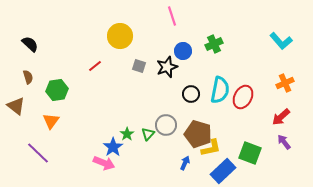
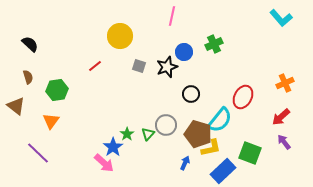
pink line: rotated 30 degrees clockwise
cyan L-shape: moved 23 px up
blue circle: moved 1 px right, 1 px down
cyan semicircle: moved 30 px down; rotated 28 degrees clockwise
pink arrow: rotated 20 degrees clockwise
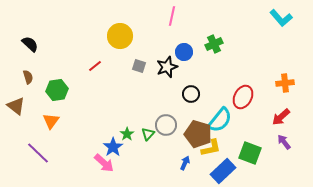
orange cross: rotated 18 degrees clockwise
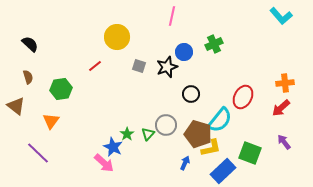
cyan L-shape: moved 2 px up
yellow circle: moved 3 px left, 1 px down
green hexagon: moved 4 px right, 1 px up
red arrow: moved 9 px up
blue star: rotated 12 degrees counterclockwise
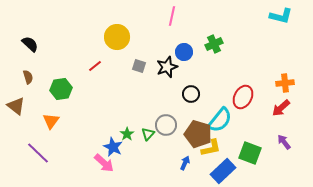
cyan L-shape: rotated 35 degrees counterclockwise
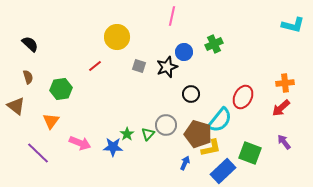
cyan L-shape: moved 12 px right, 9 px down
blue star: rotated 24 degrees counterclockwise
pink arrow: moved 24 px left, 20 px up; rotated 20 degrees counterclockwise
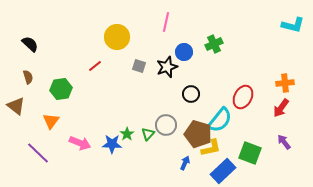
pink line: moved 6 px left, 6 px down
red arrow: rotated 12 degrees counterclockwise
blue star: moved 1 px left, 3 px up
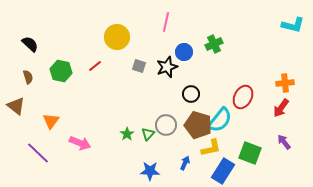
green hexagon: moved 18 px up; rotated 20 degrees clockwise
brown pentagon: moved 9 px up
blue star: moved 38 px right, 27 px down
blue rectangle: rotated 15 degrees counterclockwise
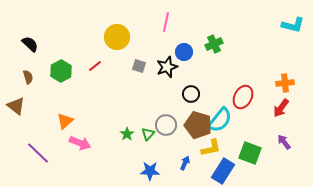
green hexagon: rotated 20 degrees clockwise
orange triangle: moved 14 px right; rotated 12 degrees clockwise
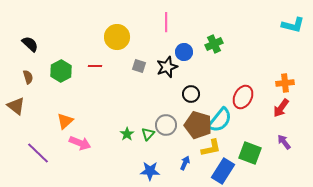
pink line: rotated 12 degrees counterclockwise
red line: rotated 40 degrees clockwise
